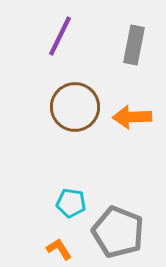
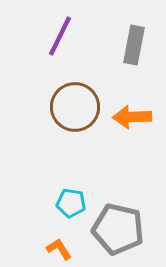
gray pentagon: moved 3 px up; rotated 9 degrees counterclockwise
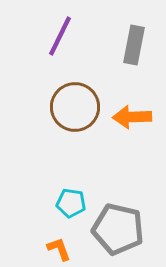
orange L-shape: rotated 12 degrees clockwise
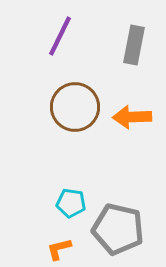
orange L-shape: rotated 84 degrees counterclockwise
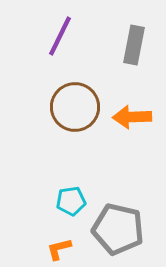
cyan pentagon: moved 2 px up; rotated 16 degrees counterclockwise
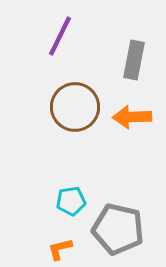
gray rectangle: moved 15 px down
orange L-shape: moved 1 px right
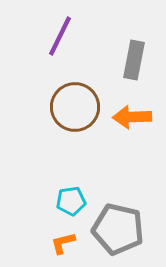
orange L-shape: moved 3 px right, 6 px up
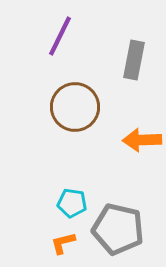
orange arrow: moved 10 px right, 23 px down
cyan pentagon: moved 1 px right, 2 px down; rotated 16 degrees clockwise
